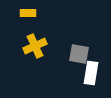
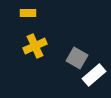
gray square: moved 2 px left, 4 px down; rotated 20 degrees clockwise
white rectangle: moved 3 px right, 2 px down; rotated 40 degrees clockwise
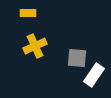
gray square: rotated 25 degrees counterclockwise
white rectangle: rotated 15 degrees counterclockwise
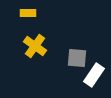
yellow cross: rotated 30 degrees counterclockwise
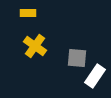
white rectangle: moved 1 px right, 1 px down
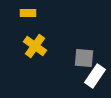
gray square: moved 7 px right
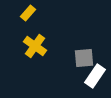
yellow rectangle: rotated 49 degrees counterclockwise
gray square: rotated 10 degrees counterclockwise
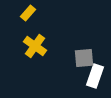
white rectangle: rotated 15 degrees counterclockwise
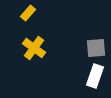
yellow cross: moved 1 px left, 2 px down
gray square: moved 12 px right, 10 px up
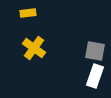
yellow rectangle: rotated 42 degrees clockwise
gray square: moved 1 px left, 3 px down; rotated 15 degrees clockwise
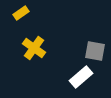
yellow rectangle: moved 7 px left; rotated 28 degrees counterclockwise
white rectangle: moved 14 px left, 1 px down; rotated 30 degrees clockwise
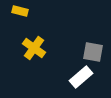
yellow rectangle: moved 1 px left, 2 px up; rotated 49 degrees clockwise
gray square: moved 2 px left, 1 px down
